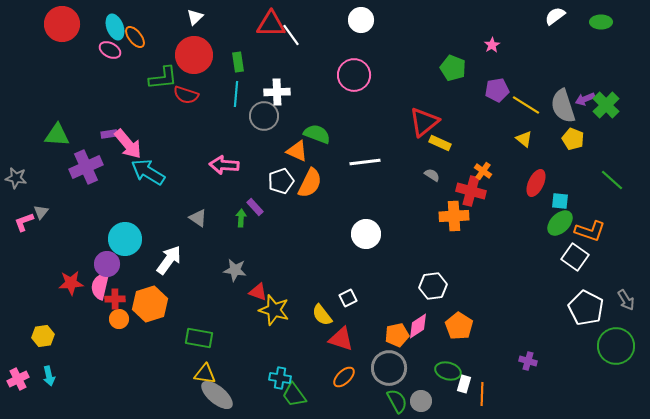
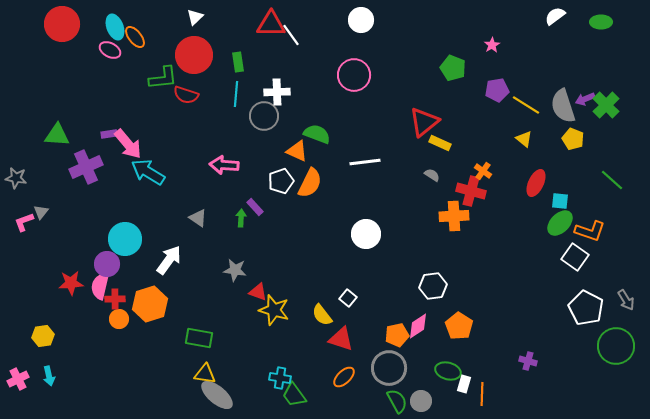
white square at (348, 298): rotated 24 degrees counterclockwise
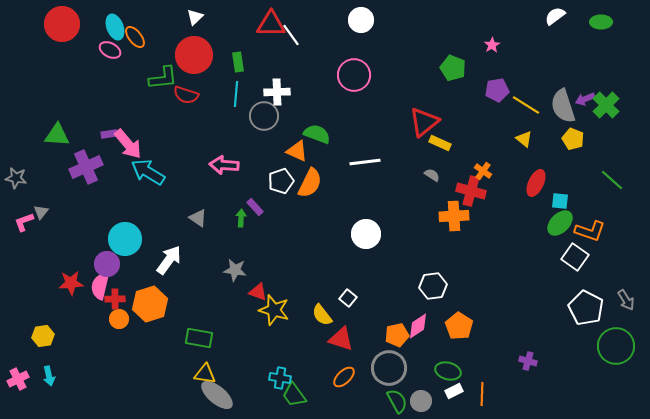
white rectangle at (464, 384): moved 10 px left, 7 px down; rotated 48 degrees clockwise
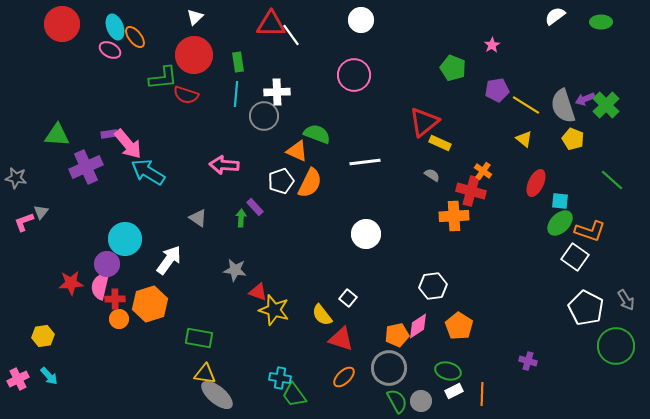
cyan arrow at (49, 376): rotated 30 degrees counterclockwise
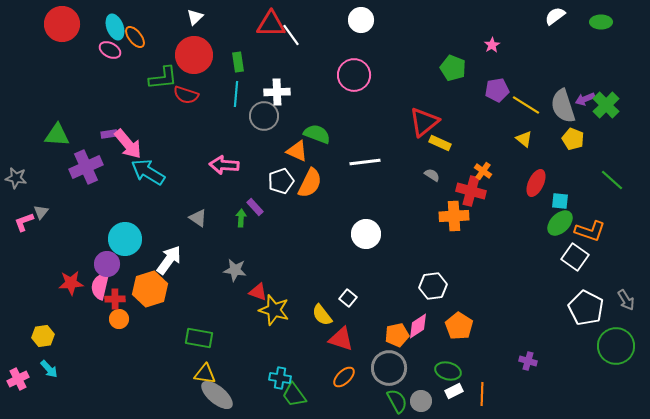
orange hexagon at (150, 304): moved 15 px up
cyan arrow at (49, 376): moved 7 px up
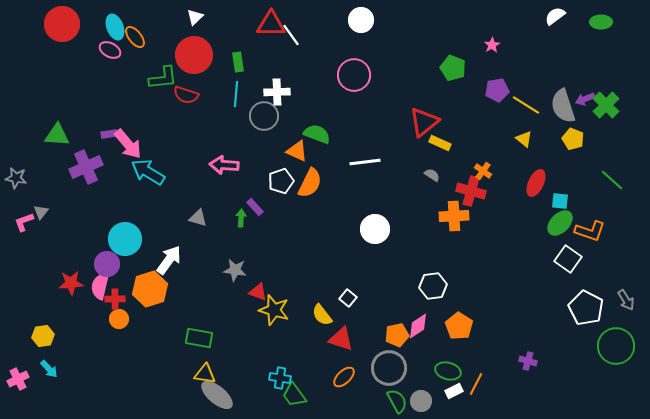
gray triangle at (198, 218): rotated 18 degrees counterclockwise
white circle at (366, 234): moved 9 px right, 5 px up
white square at (575, 257): moved 7 px left, 2 px down
orange line at (482, 394): moved 6 px left, 10 px up; rotated 25 degrees clockwise
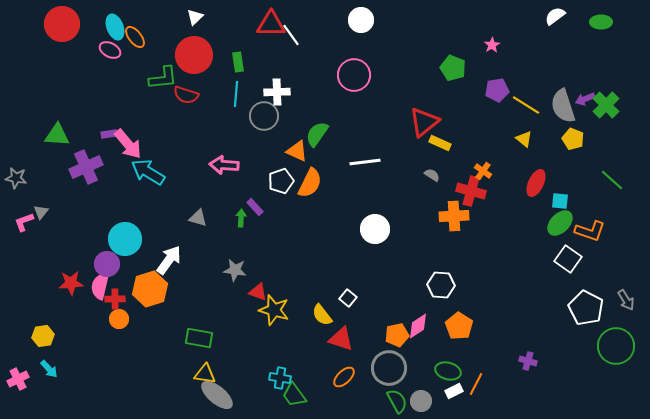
green semicircle at (317, 134): rotated 76 degrees counterclockwise
white hexagon at (433, 286): moved 8 px right, 1 px up; rotated 12 degrees clockwise
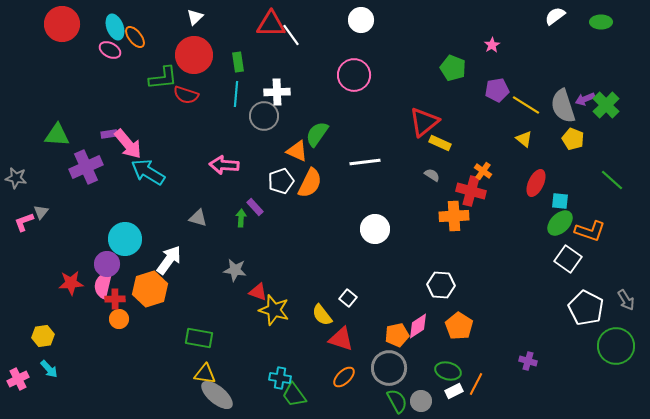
pink semicircle at (100, 286): moved 3 px right, 1 px up
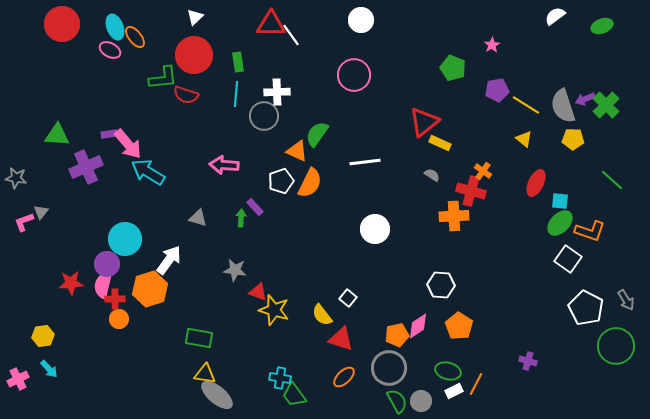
green ellipse at (601, 22): moved 1 px right, 4 px down; rotated 20 degrees counterclockwise
yellow pentagon at (573, 139): rotated 20 degrees counterclockwise
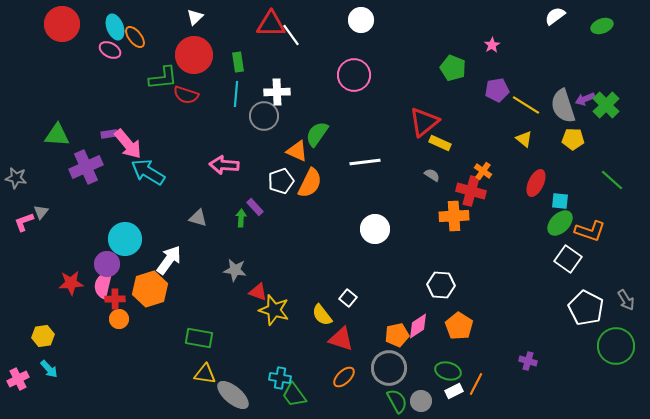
gray ellipse at (217, 395): moved 16 px right
